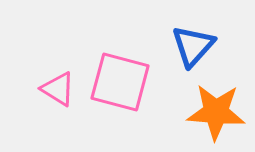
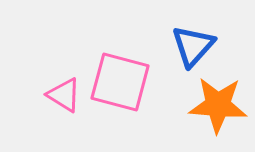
pink triangle: moved 6 px right, 6 px down
orange star: moved 2 px right, 7 px up
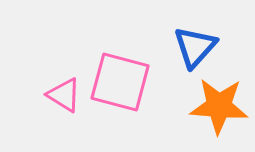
blue triangle: moved 2 px right, 1 px down
orange star: moved 1 px right, 1 px down
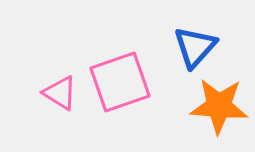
pink square: rotated 34 degrees counterclockwise
pink triangle: moved 4 px left, 2 px up
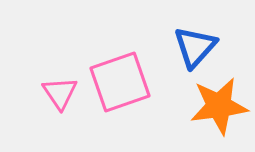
pink triangle: rotated 24 degrees clockwise
orange star: rotated 12 degrees counterclockwise
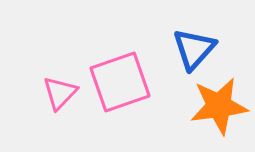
blue triangle: moved 1 px left, 2 px down
pink triangle: rotated 18 degrees clockwise
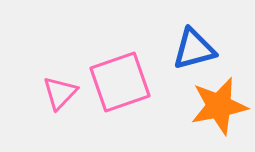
blue triangle: rotated 33 degrees clockwise
orange star: rotated 4 degrees counterclockwise
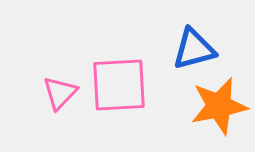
pink square: moved 1 px left, 3 px down; rotated 16 degrees clockwise
